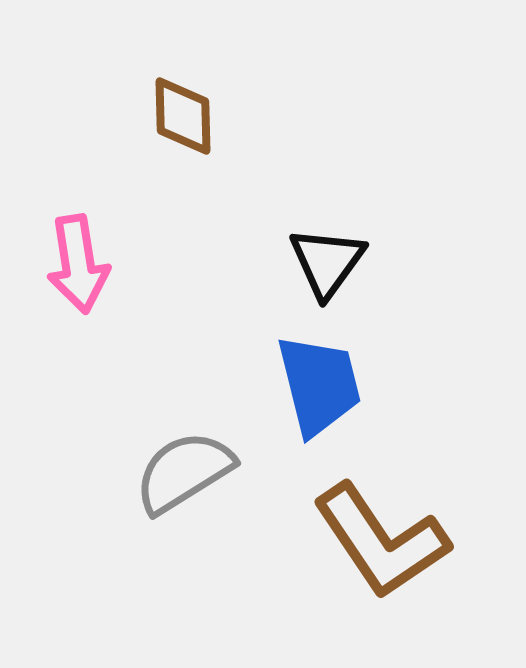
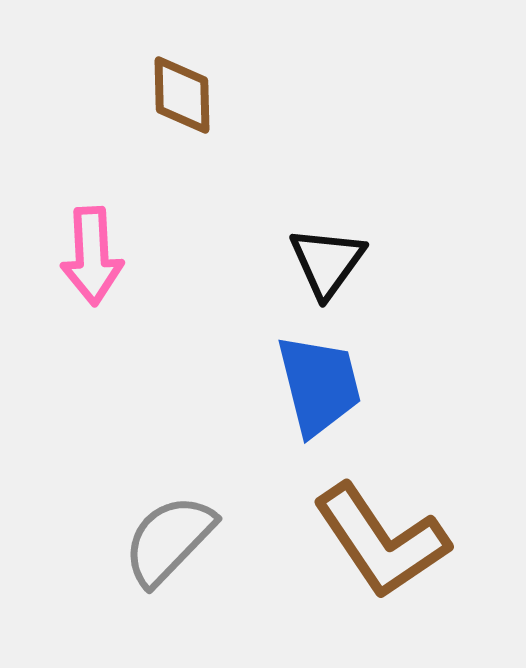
brown diamond: moved 1 px left, 21 px up
pink arrow: moved 14 px right, 8 px up; rotated 6 degrees clockwise
gray semicircle: moved 15 px left, 68 px down; rotated 14 degrees counterclockwise
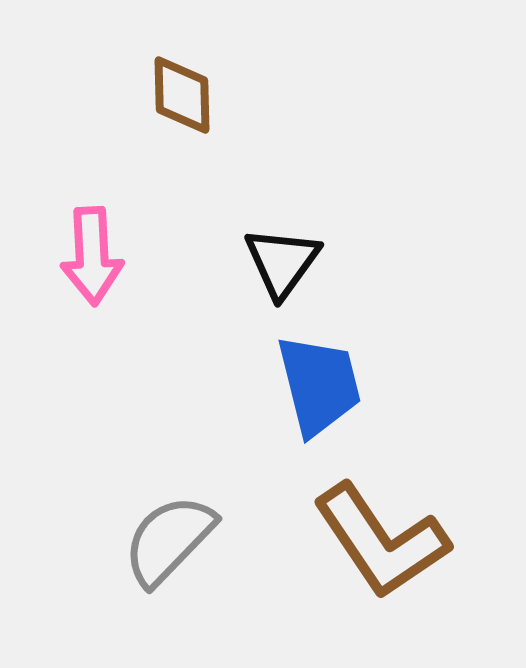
black triangle: moved 45 px left
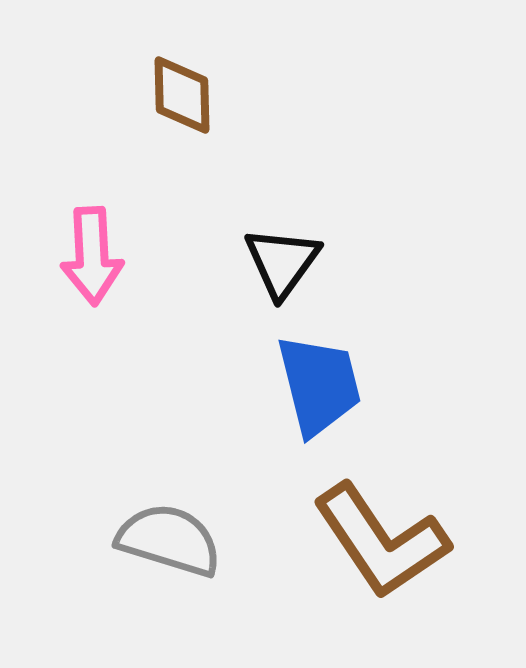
gray semicircle: rotated 63 degrees clockwise
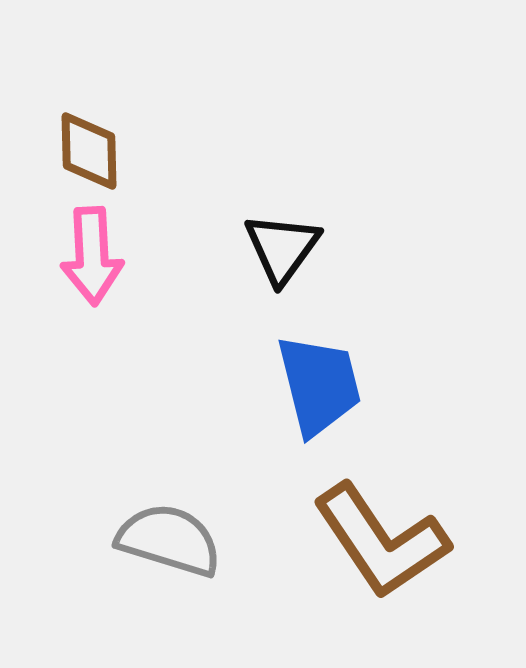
brown diamond: moved 93 px left, 56 px down
black triangle: moved 14 px up
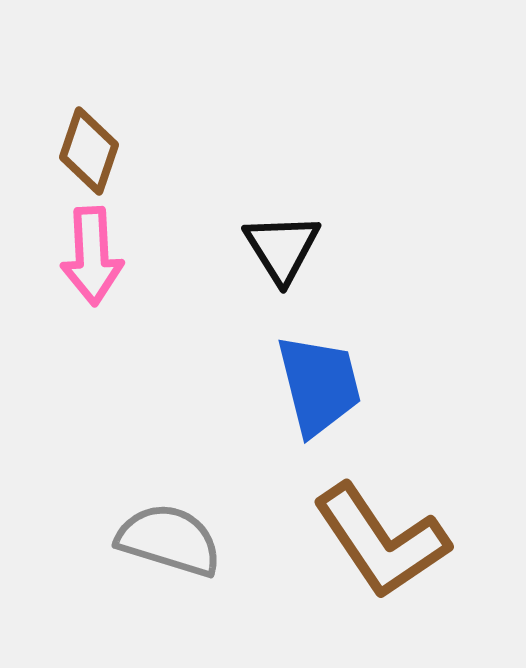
brown diamond: rotated 20 degrees clockwise
black triangle: rotated 8 degrees counterclockwise
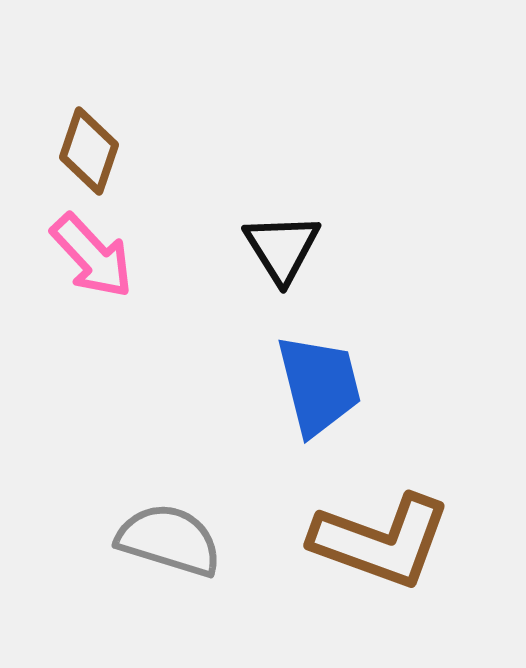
pink arrow: rotated 40 degrees counterclockwise
brown L-shape: rotated 36 degrees counterclockwise
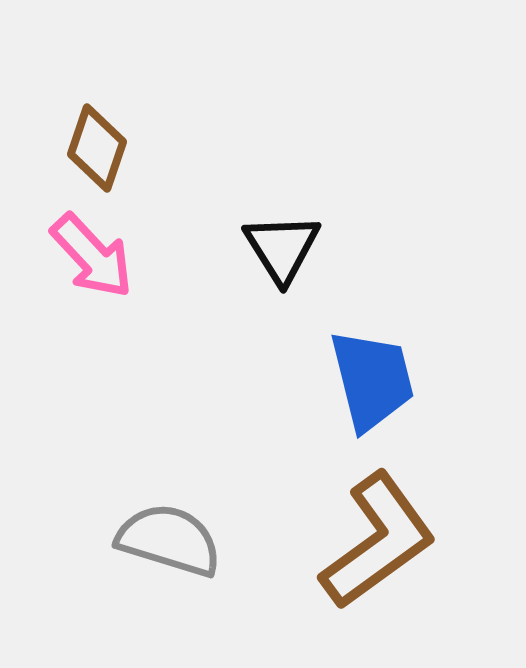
brown diamond: moved 8 px right, 3 px up
blue trapezoid: moved 53 px right, 5 px up
brown L-shape: moved 3 px left; rotated 56 degrees counterclockwise
